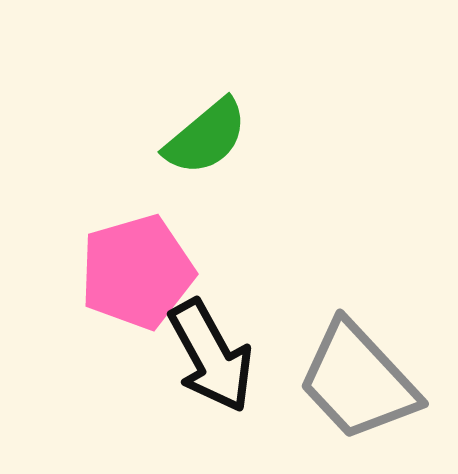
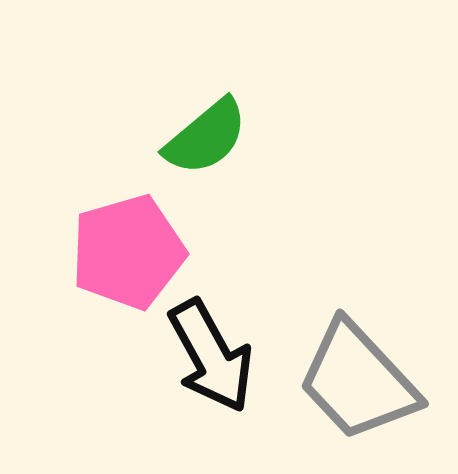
pink pentagon: moved 9 px left, 20 px up
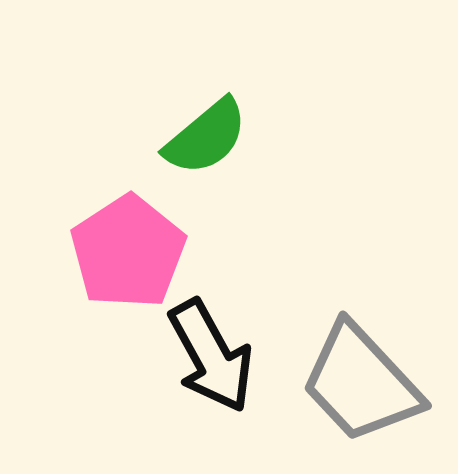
pink pentagon: rotated 17 degrees counterclockwise
gray trapezoid: moved 3 px right, 2 px down
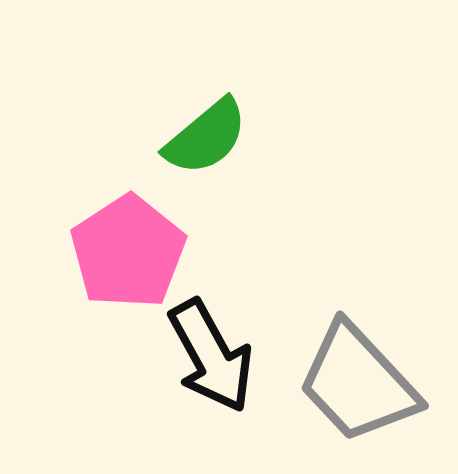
gray trapezoid: moved 3 px left
